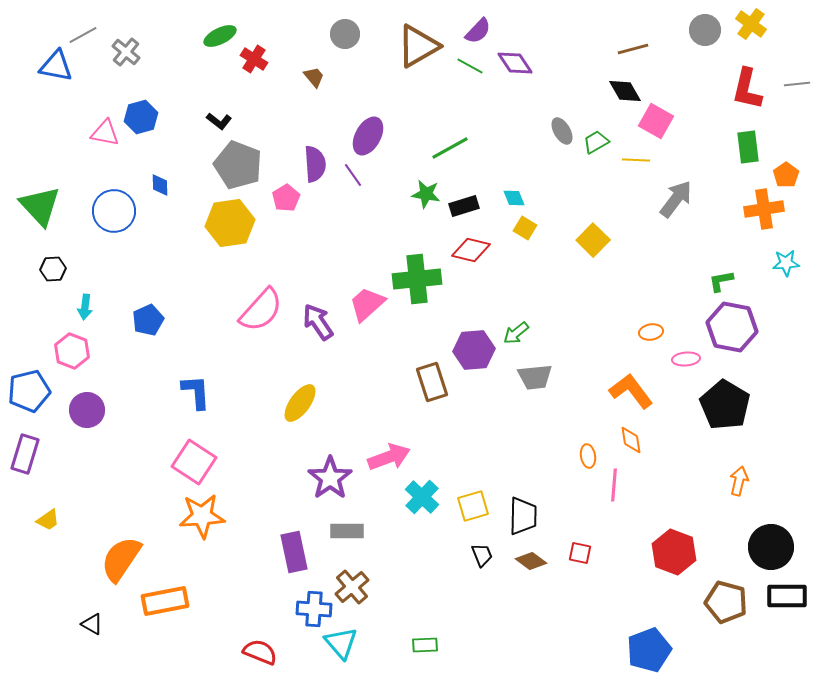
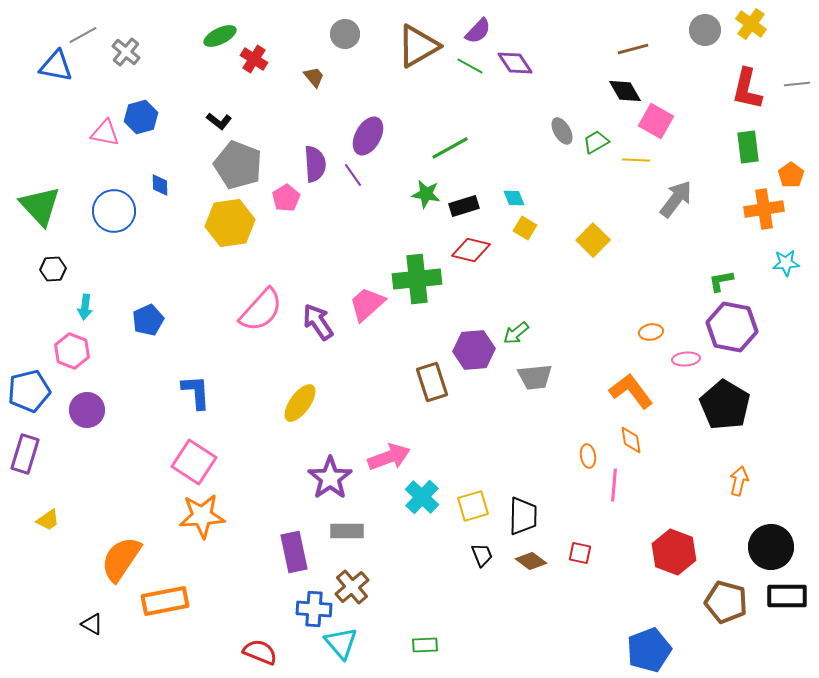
orange pentagon at (786, 175): moved 5 px right
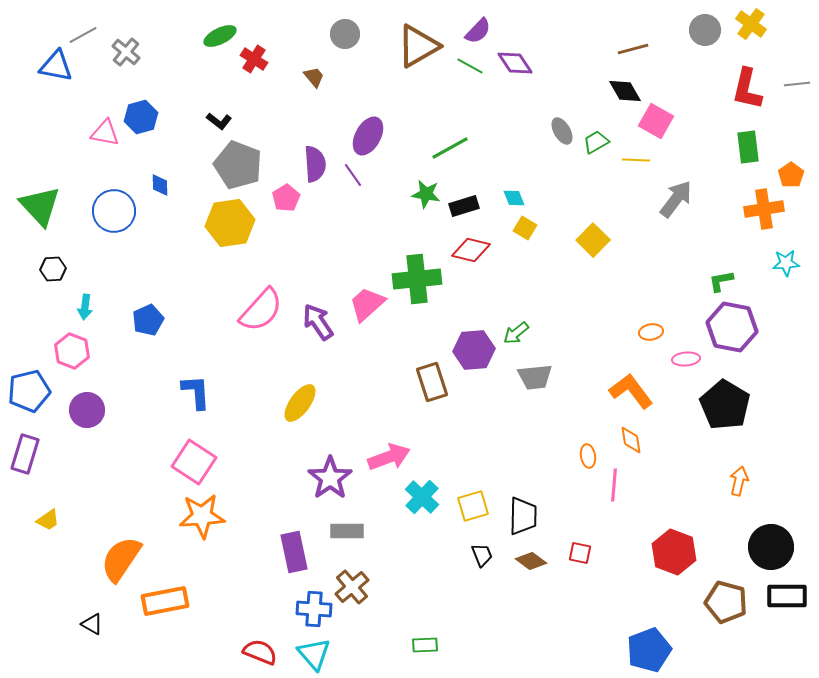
cyan triangle at (341, 643): moved 27 px left, 11 px down
